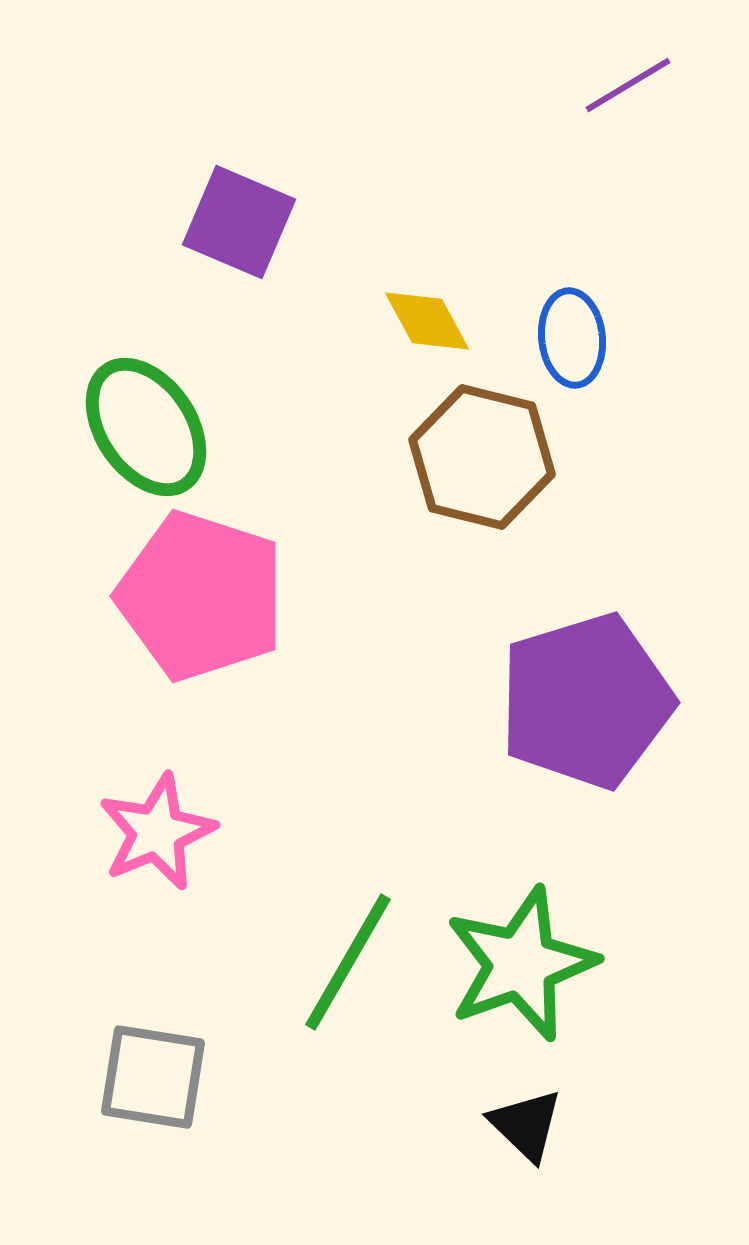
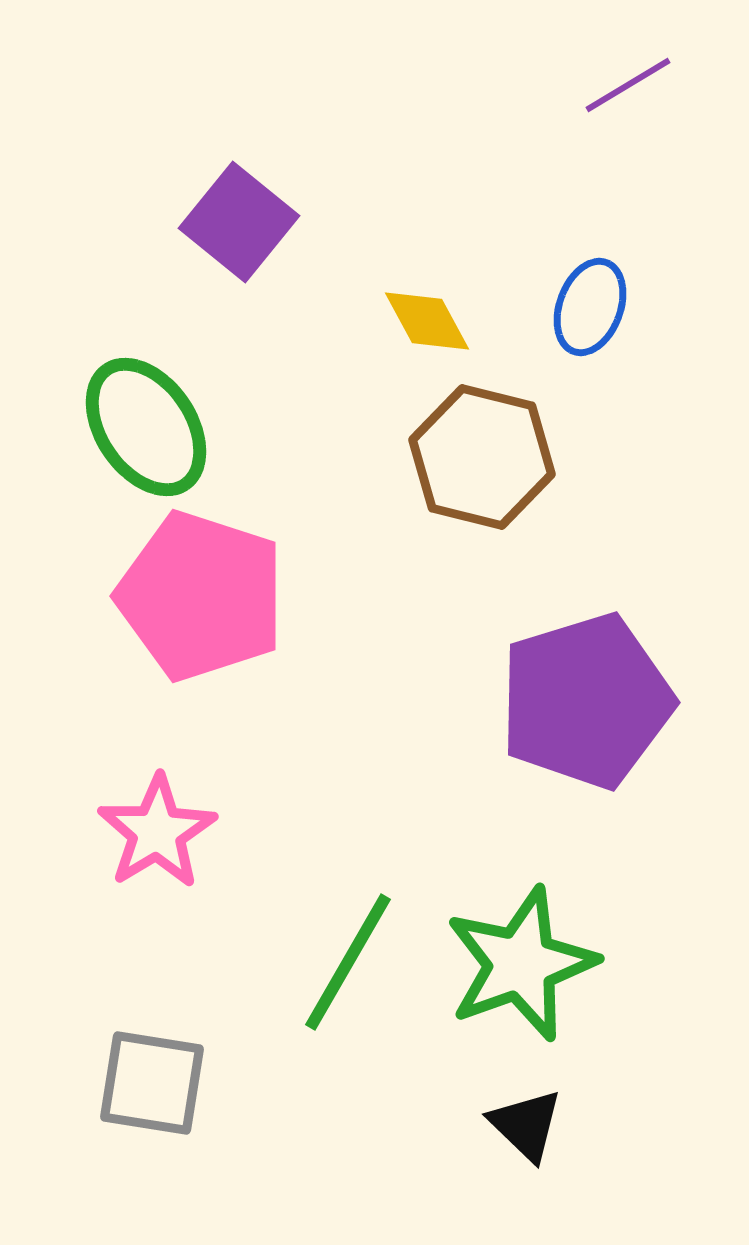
purple square: rotated 16 degrees clockwise
blue ellipse: moved 18 px right, 31 px up; rotated 26 degrees clockwise
pink star: rotated 8 degrees counterclockwise
gray square: moved 1 px left, 6 px down
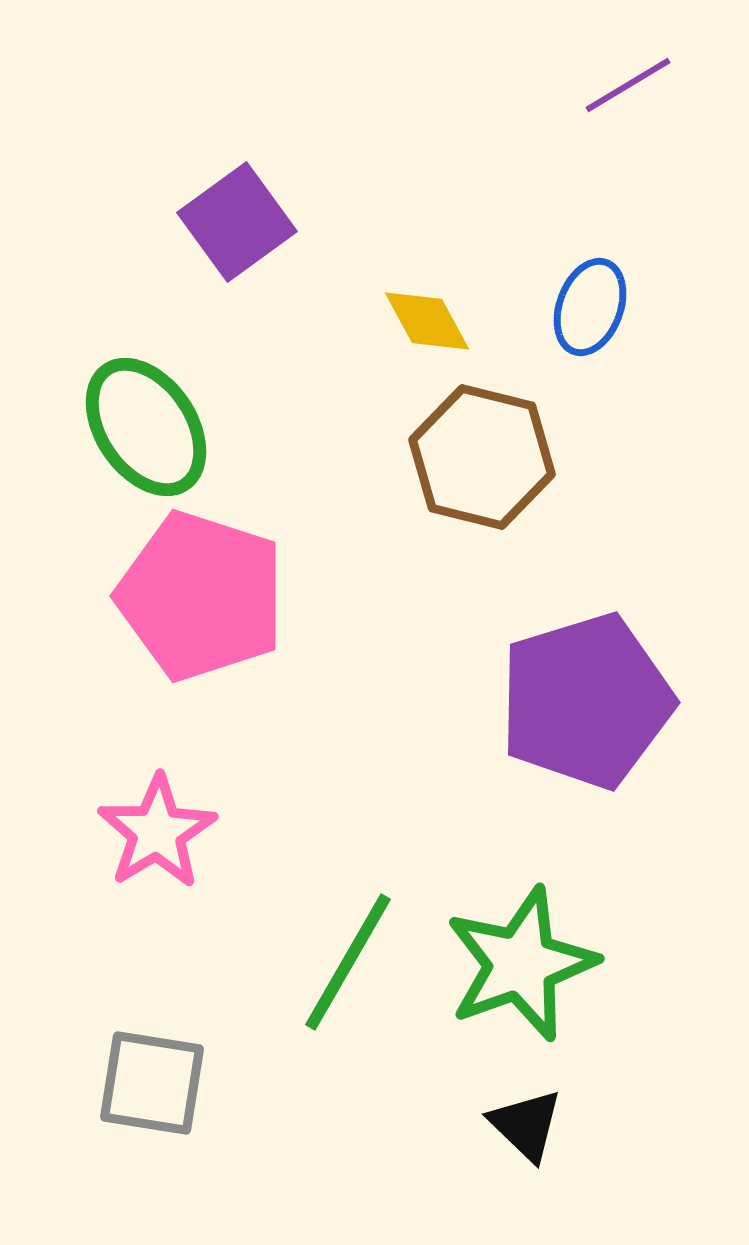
purple square: moved 2 px left; rotated 15 degrees clockwise
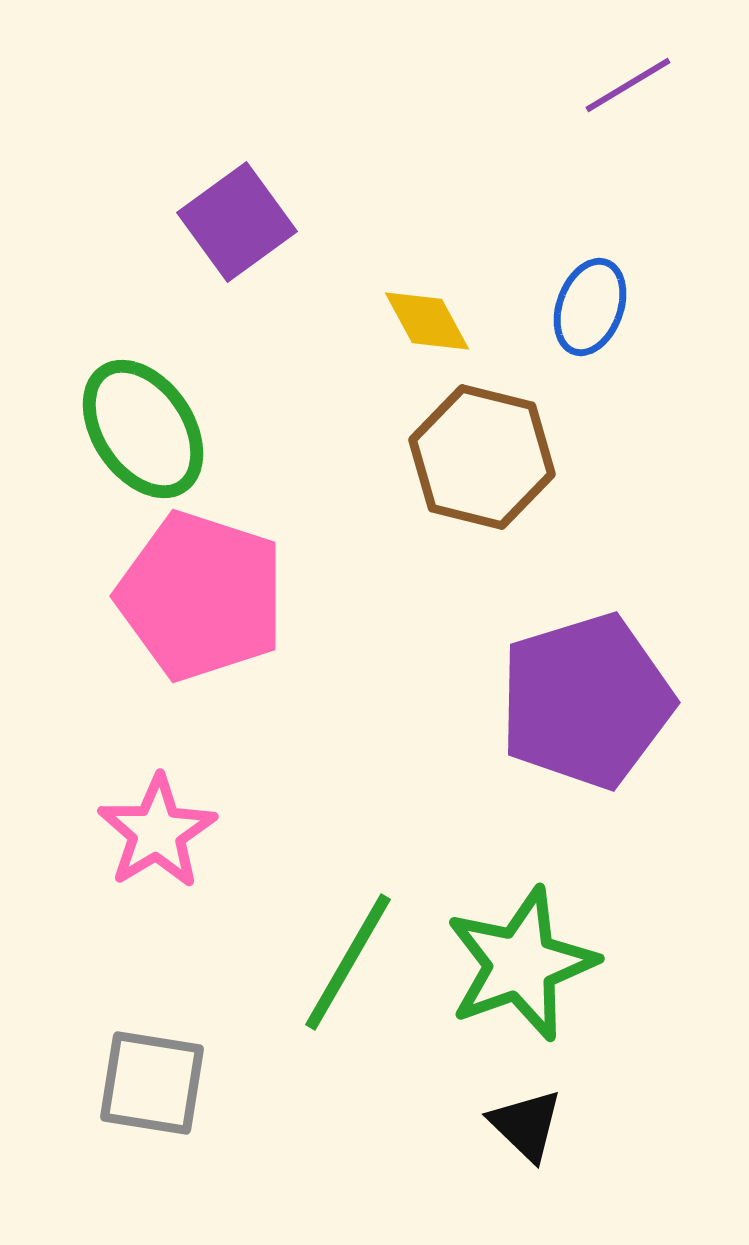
green ellipse: moved 3 px left, 2 px down
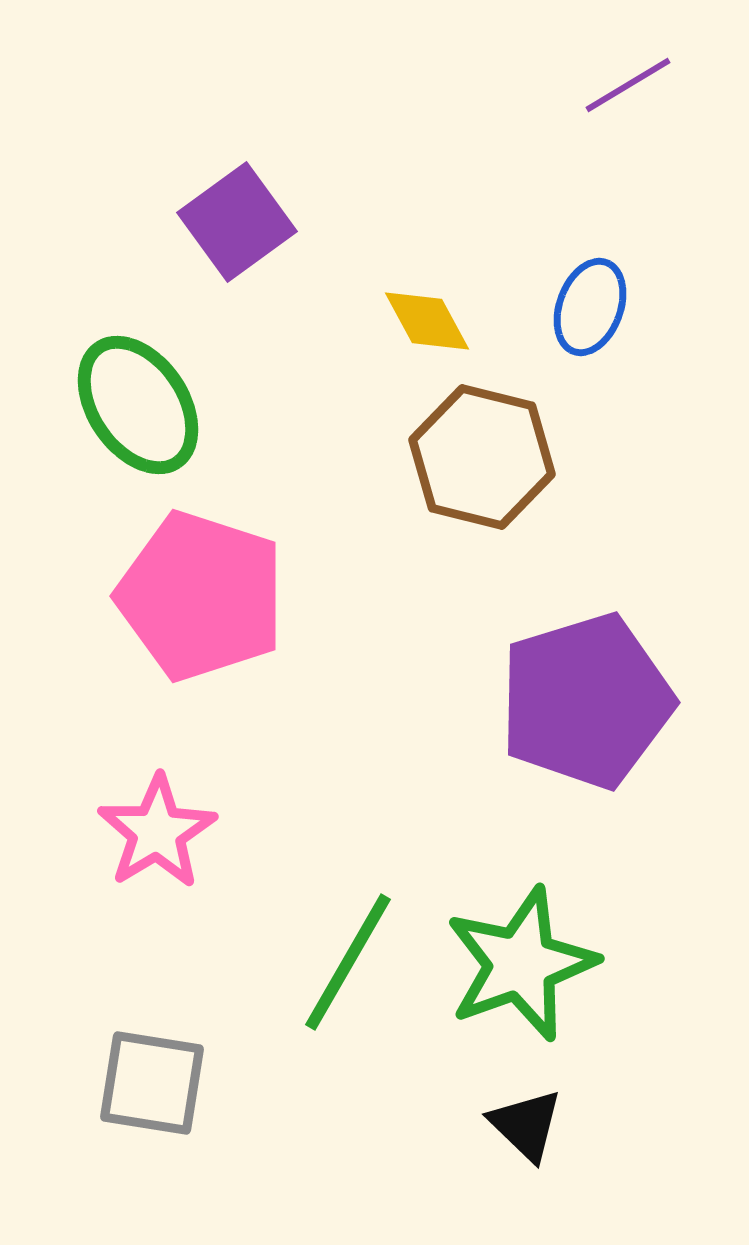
green ellipse: moved 5 px left, 24 px up
